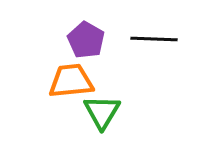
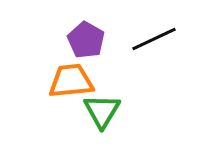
black line: rotated 27 degrees counterclockwise
green triangle: moved 1 px up
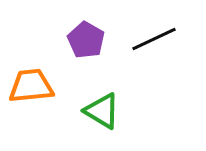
orange trapezoid: moved 40 px left, 5 px down
green triangle: rotated 30 degrees counterclockwise
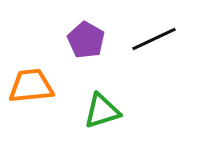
green triangle: rotated 48 degrees counterclockwise
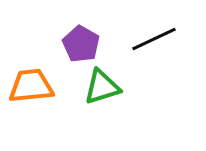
purple pentagon: moved 5 px left, 4 px down
green triangle: moved 24 px up
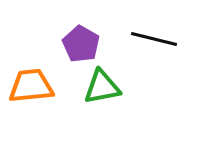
black line: rotated 39 degrees clockwise
green triangle: rotated 6 degrees clockwise
